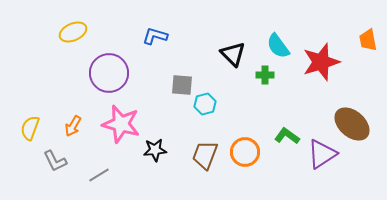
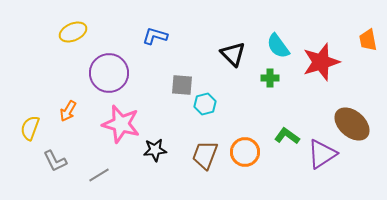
green cross: moved 5 px right, 3 px down
orange arrow: moved 5 px left, 15 px up
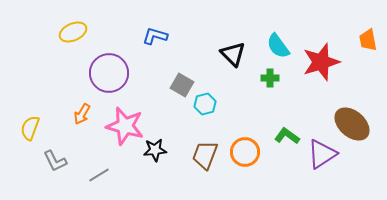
gray square: rotated 25 degrees clockwise
orange arrow: moved 14 px right, 3 px down
pink star: moved 4 px right, 2 px down
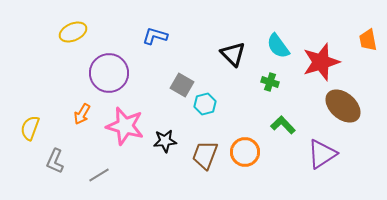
green cross: moved 4 px down; rotated 18 degrees clockwise
brown ellipse: moved 9 px left, 18 px up
green L-shape: moved 4 px left, 11 px up; rotated 10 degrees clockwise
black star: moved 10 px right, 9 px up
gray L-shape: rotated 50 degrees clockwise
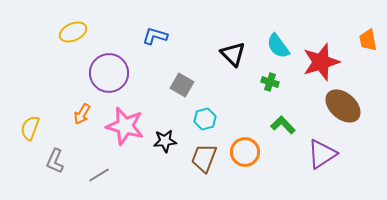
cyan hexagon: moved 15 px down
brown trapezoid: moved 1 px left, 3 px down
